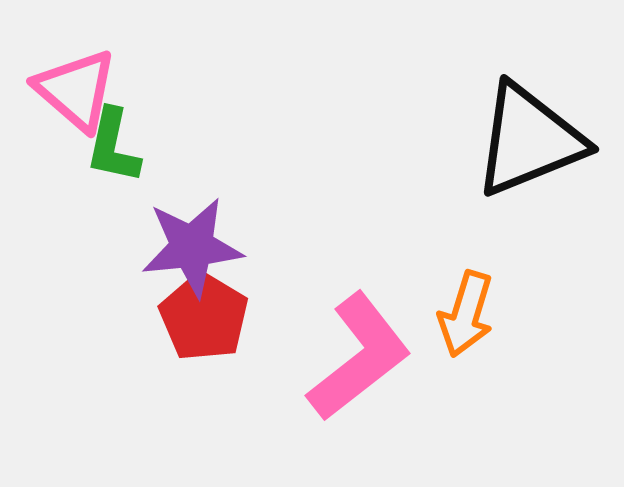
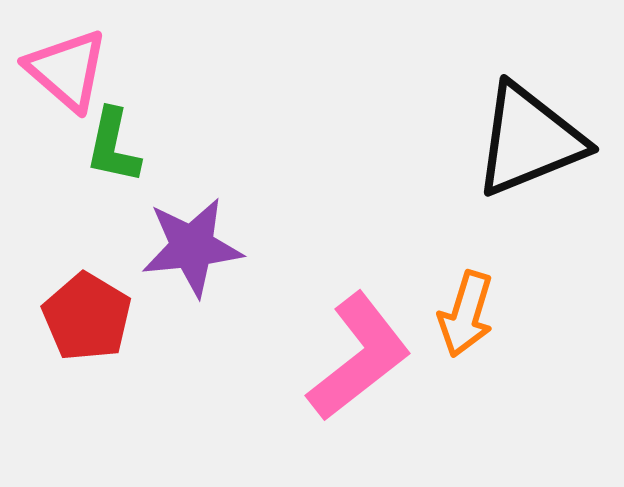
pink triangle: moved 9 px left, 20 px up
red pentagon: moved 117 px left
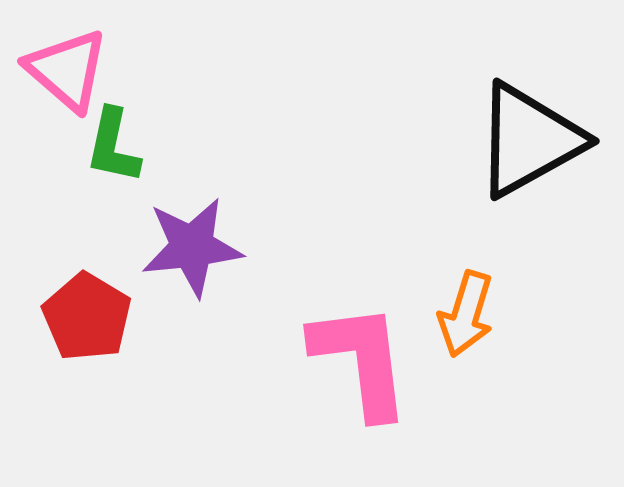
black triangle: rotated 7 degrees counterclockwise
pink L-shape: moved 2 px right, 3 px down; rotated 59 degrees counterclockwise
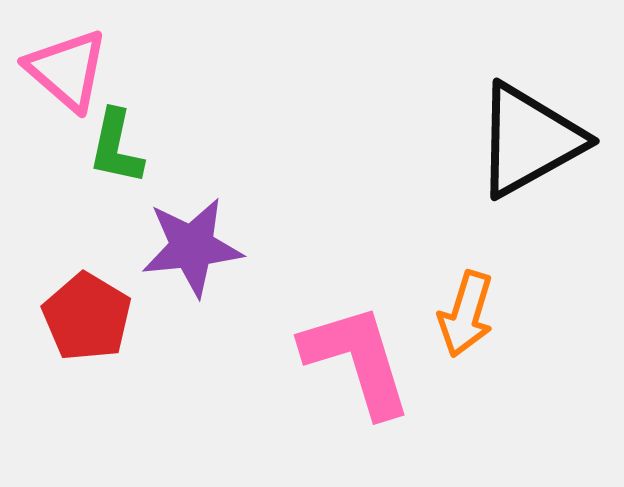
green L-shape: moved 3 px right, 1 px down
pink L-shape: moved 4 px left; rotated 10 degrees counterclockwise
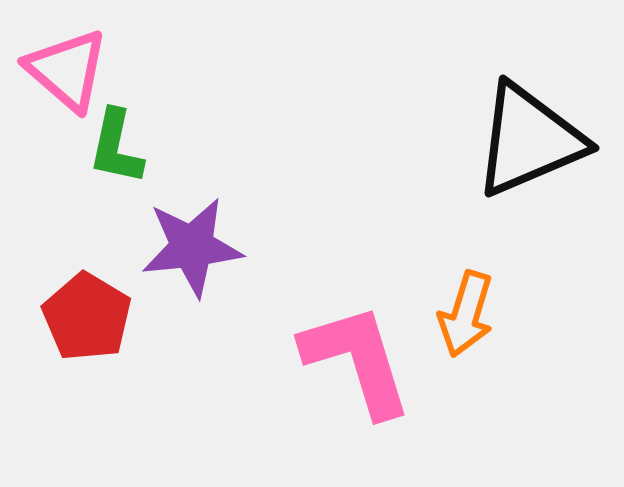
black triangle: rotated 6 degrees clockwise
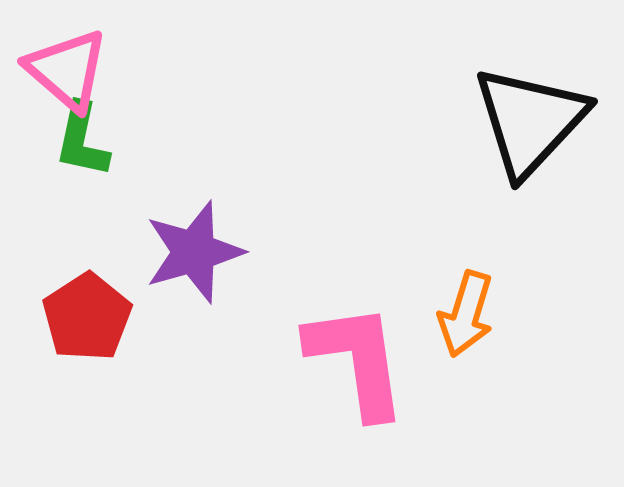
black triangle: moved 1 px right, 19 px up; rotated 24 degrees counterclockwise
green L-shape: moved 34 px left, 7 px up
purple star: moved 2 px right, 5 px down; rotated 10 degrees counterclockwise
red pentagon: rotated 8 degrees clockwise
pink L-shape: rotated 9 degrees clockwise
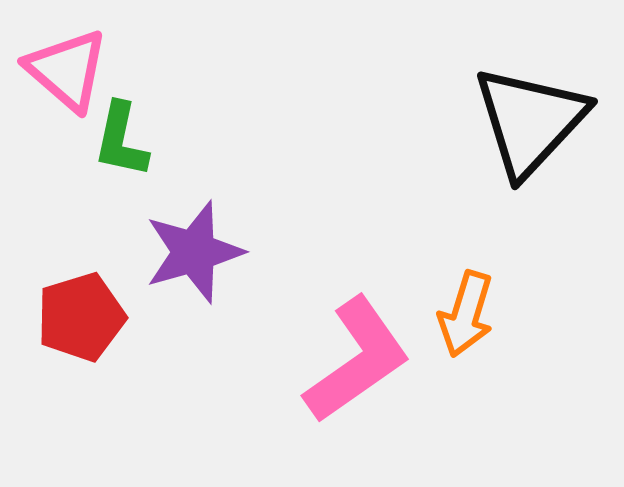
green L-shape: moved 39 px right
red pentagon: moved 6 px left; rotated 16 degrees clockwise
pink L-shape: rotated 63 degrees clockwise
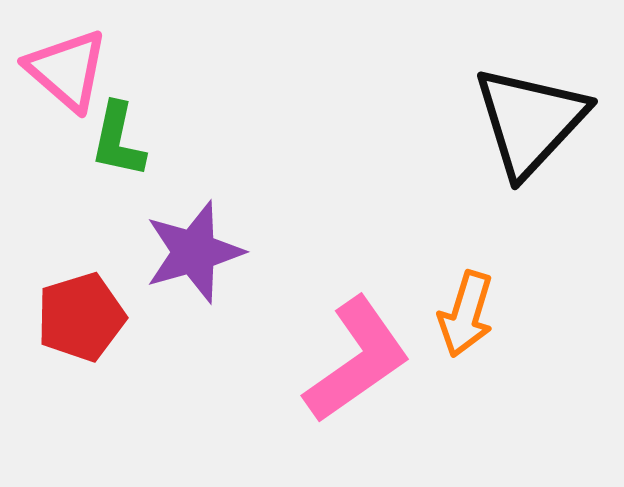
green L-shape: moved 3 px left
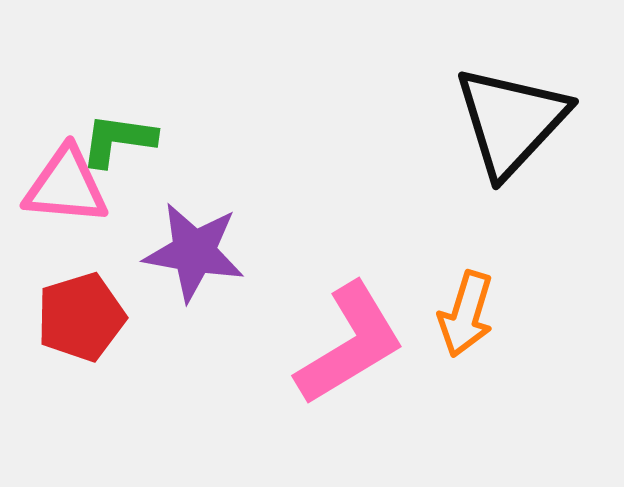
pink triangle: moved 1 px left, 116 px down; rotated 36 degrees counterclockwise
black triangle: moved 19 px left
green L-shape: rotated 86 degrees clockwise
purple star: rotated 26 degrees clockwise
pink L-shape: moved 7 px left, 16 px up; rotated 4 degrees clockwise
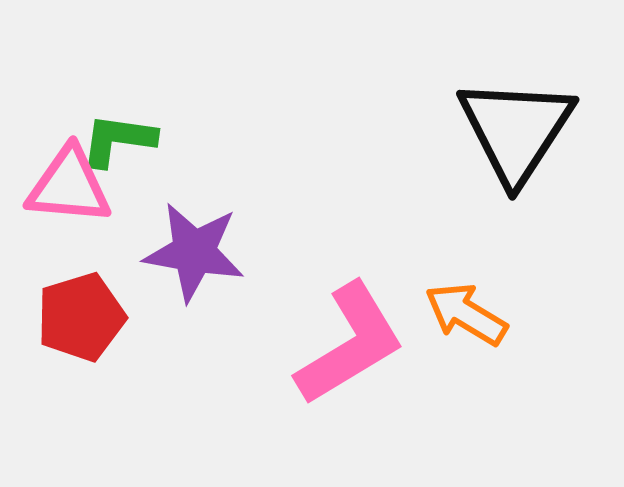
black triangle: moved 5 px right, 9 px down; rotated 10 degrees counterclockwise
pink triangle: moved 3 px right
orange arrow: rotated 104 degrees clockwise
